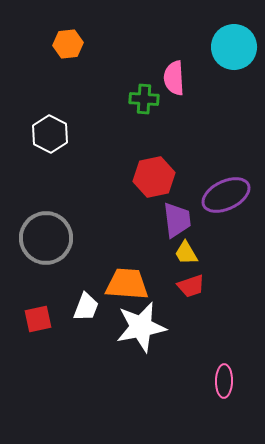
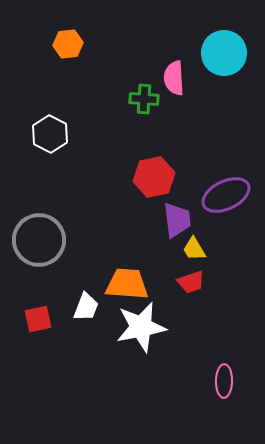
cyan circle: moved 10 px left, 6 px down
gray circle: moved 7 px left, 2 px down
yellow trapezoid: moved 8 px right, 4 px up
red trapezoid: moved 4 px up
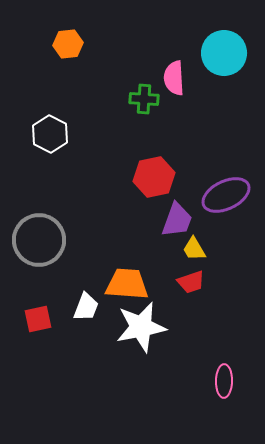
purple trapezoid: rotated 27 degrees clockwise
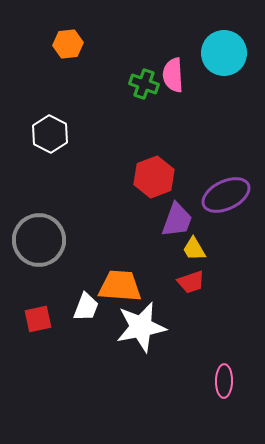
pink semicircle: moved 1 px left, 3 px up
green cross: moved 15 px up; rotated 16 degrees clockwise
red hexagon: rotated 9 degrees counterclockwise
orange trapezoid: moved 7 px left, 2 px down
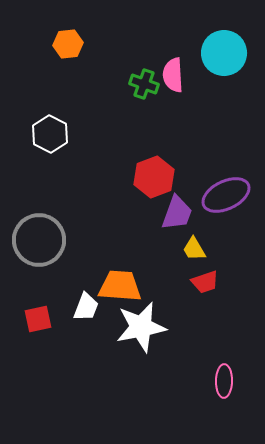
purple trapezoid: moved 7 px up
red trapezoid: moved 14 px right
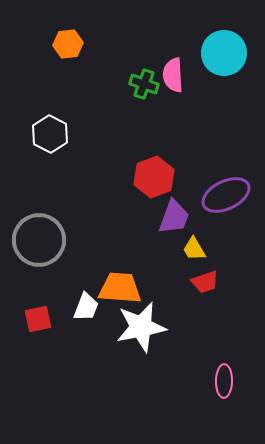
purple trapezoid: moved 3 px left, 4 px down
orange trapezoid: moved 2 px down
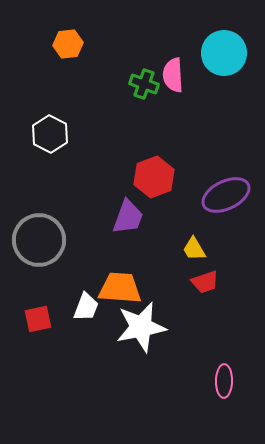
purple trapezoid: moved 46 px left
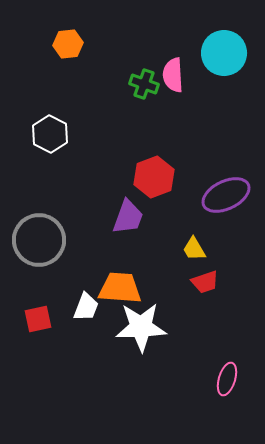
white star: rotated 9 degrees clockwise
pink ellipse: moved 3 px right, 2 px up; rotated 16 degrees clockwise
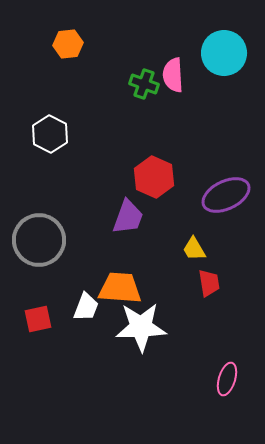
red hexagon: rotated 15 degrees counterclockwise
red trapezoid: moved 4 px right, 1 px down; rotated 80 degrees counterclockwise
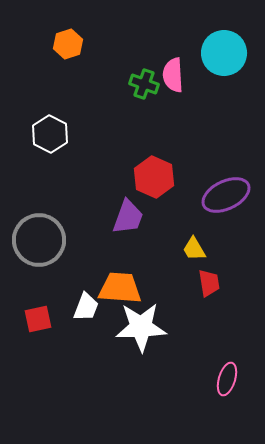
orange hexagon: rotated 12 degrees counterclockwise
